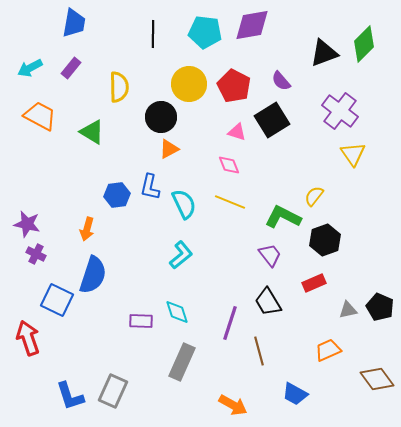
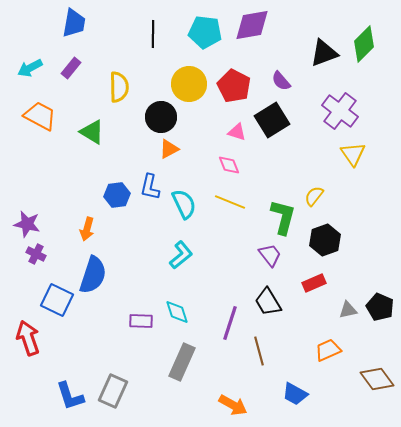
green L-shape at (283, 217): rotated 78 degrees clockwise
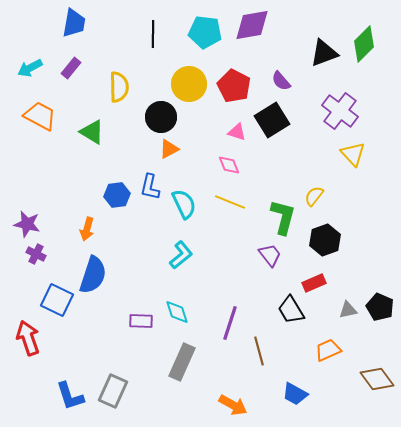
yellow triangle at (353, 154): rotated 8 degrees counterclockwise
black trapezoid at (268, 302): moved 23 px right, 8 px down
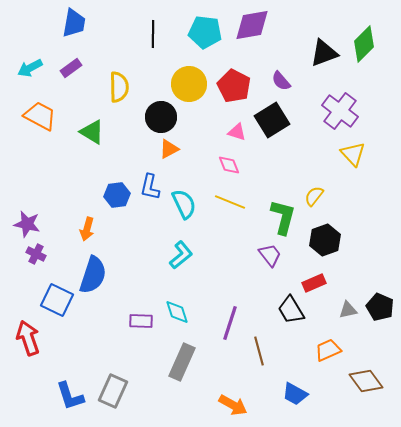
purple rectangle at (71, 68): rotated 15 degrees clockwise
brown diamond at (377, 379): moved 11 px left, 2 px down
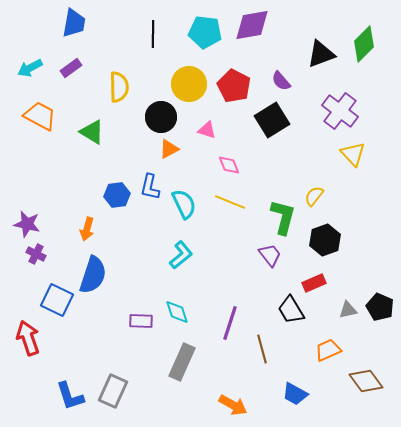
black triangle at (324, 53): moved 3 px left, 1 px down
pink triangle at (237, 132): moved 30 px left, 2 px up
brown line at (259, 351): moved 3 px right, 2 px up
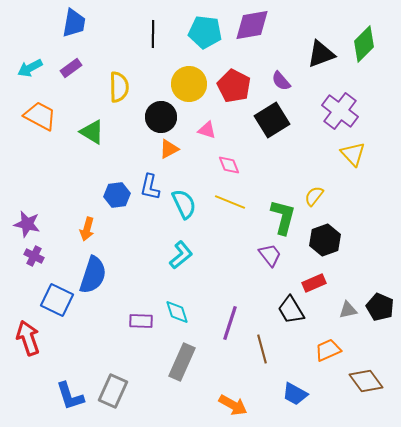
purple cross at (36, 254): moved 2 px left, 2 px down
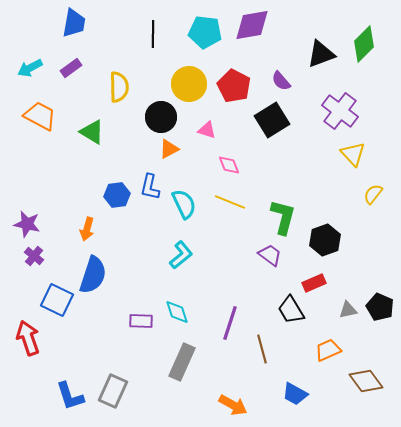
yellow semicircle at (314, 196): moved 59 px right, 2 px up
purple trapezoid at (270, 255): rotated 15 degrees counterclockwise
purple cross at (34, 256): rotated 12 degrees clockwise
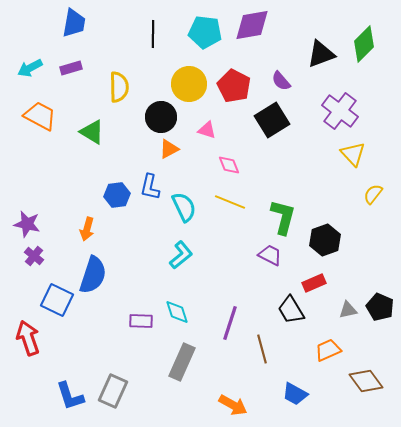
purple rectangle at (71, 68): rotated 20 degrees clockwise
cyan semicircle at (184, 204): moved 3 px down
purple trapezoid at (270, 255): rotated 10 degrees counterclockwise
